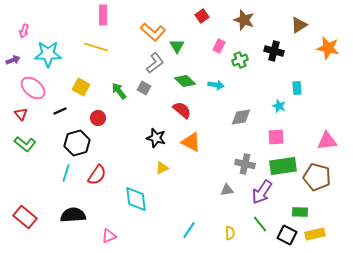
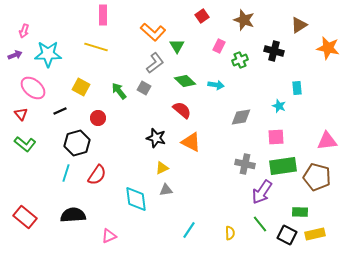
purple arrow at (13, 60): moved 2 px right, 5 px up
gray triangle at (227, 190): moved 61 px left
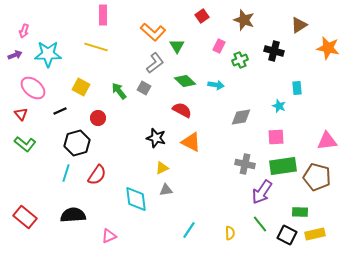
red semicircle at (182, 110): rotated 12 degrees counterclockwise
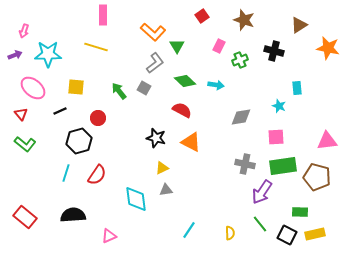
yellow square at (81, 87): moved 5 px left; rotated 24 degrees counterclockwise
black hexagon at (77, 143): moved 2 px right, 2 px up
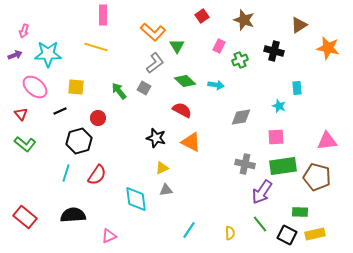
pink ellipse at (33, 88): moved 2 px right, 1 px up
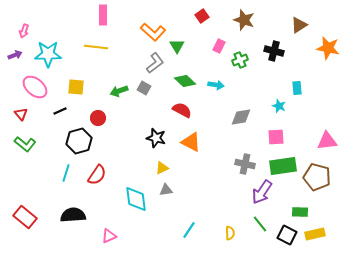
yellow line at (96, 47): rotated 10 degrees counterclockwise
green arrow at (119, 91): rotated 72 degrees counterclockwise
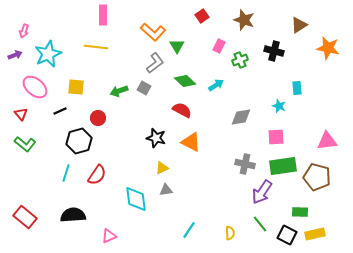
cyan star at (48, 54): rotated 24 degrees counterclockwise
cyan arrow at (216, 85): rotated 42 degrees counterclockwise
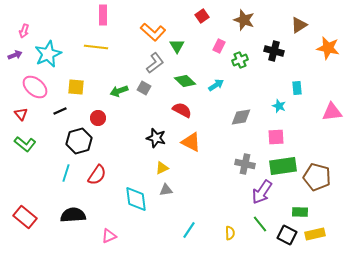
pink triangle at (327, 141): moved 5 px right, 29 px up
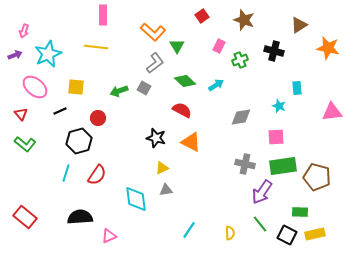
black semicircle at (73, 215): moved 7 px right, 2 px down
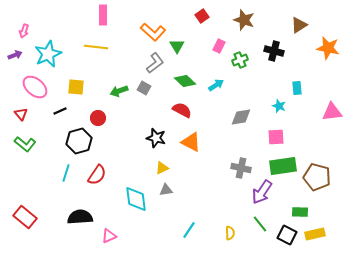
gray cross at (245, 164): moved 4 px left, 4 px down
